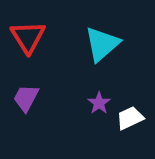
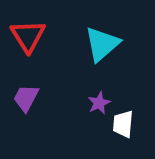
red triangle: moved 1 px up
purple star: rotated 10 degrees clockwise
white trapezoid: moved 7 px left, 6 px down; rotated 60 degrees counterclockwise
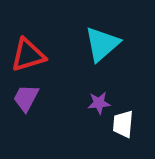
red triangle: moved 19 px down; rotated 45 degrees clockwise
purple star: rotated 20 degrees clockwise
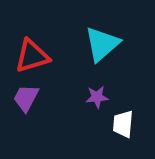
red triangle: moved 4 px right, 1 px down
purple star: moved 2 px left, 6 px up
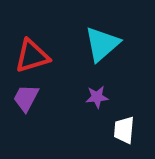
white trapezoid: moved 1 px right, 6 px down
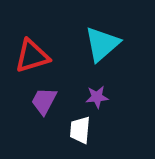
purple trapezoid: moved 18 px right, 3 px down
white trapezoid: moved 44 px left
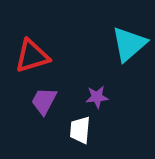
cyan triangle: moved 27 px right
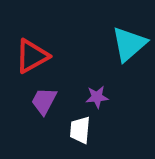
red triangle: rotated 12 degrees counterclockwise
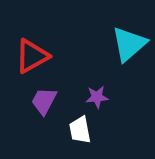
white trapezoid: rotated 16 degrees counterclockwise
